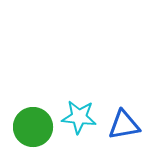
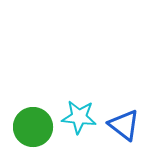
blue triangle: rotated 48 degrees clockwise
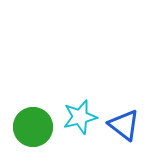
cyan star: moved 1 px right; rotated 20 degrees counterclockwise
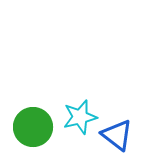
blue triangle: moved 7 px left, 10 px down
